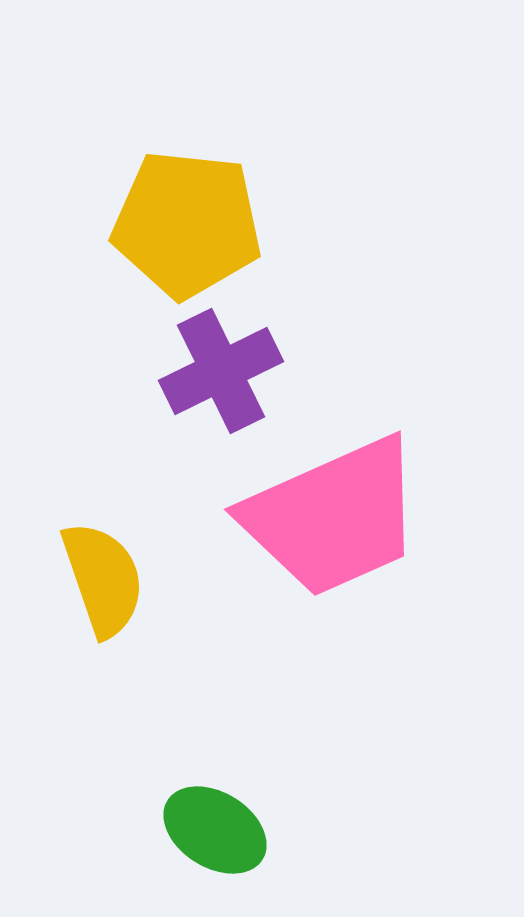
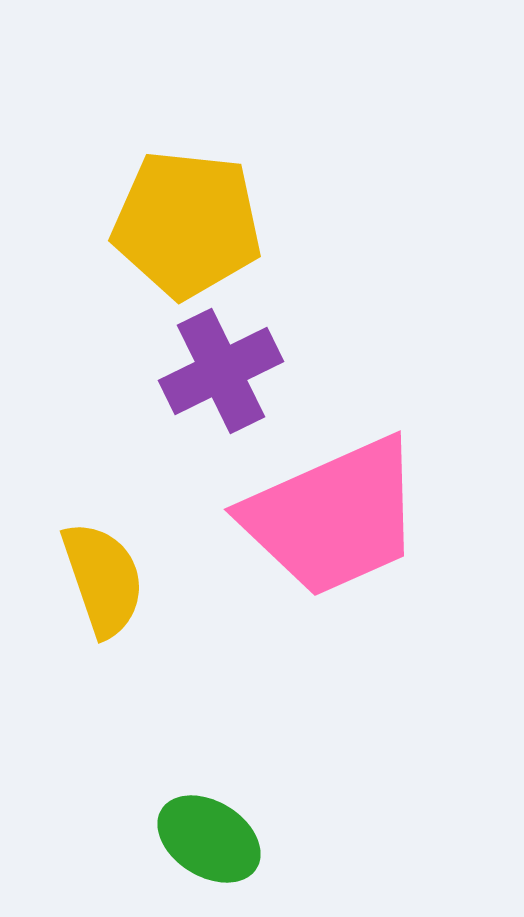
green ellipse: moved 6 px left, 9 px down
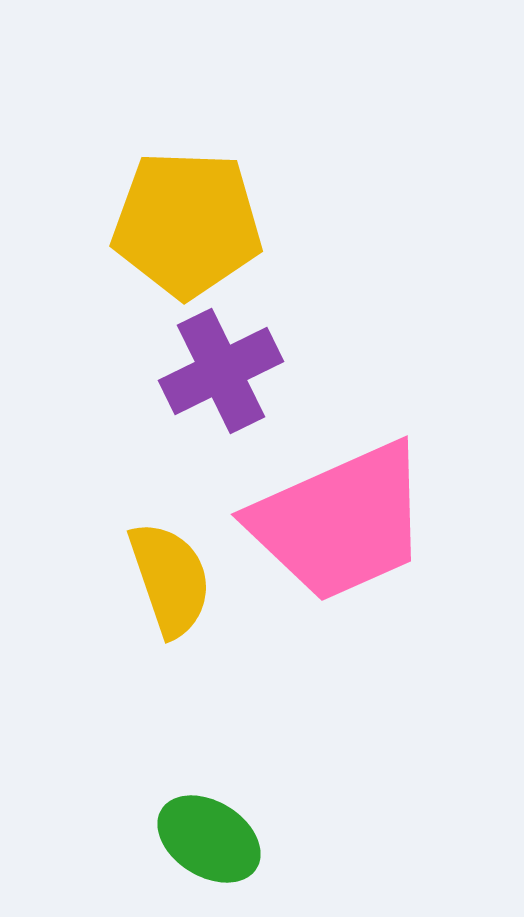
yellow pentagon: rotated 4 degrees counterclockwise
pink trapezoid: moved 7 px right, 5 px down
yellow semicircle: moved 67 px right
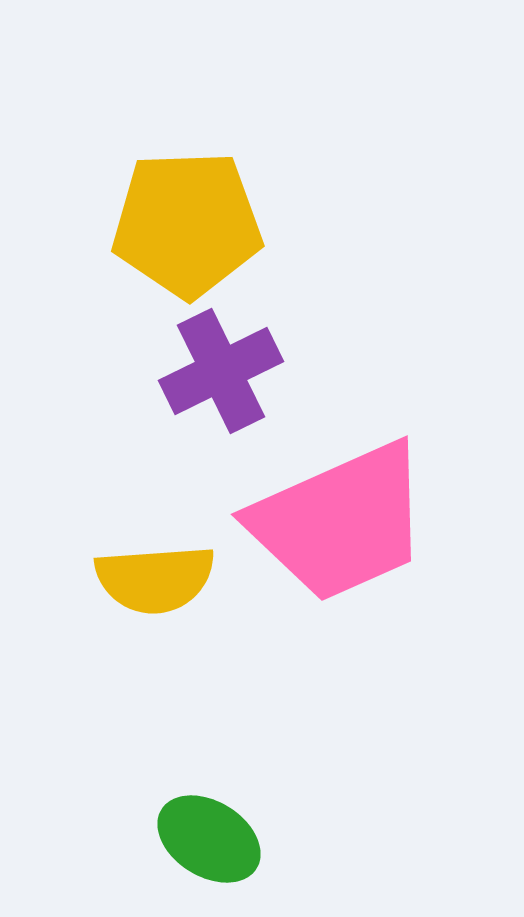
yellow pentagon: rotated 4 degrees counterclockwise
yellow semicircle: moved 15 px left; rotated 105 degrees clockwise
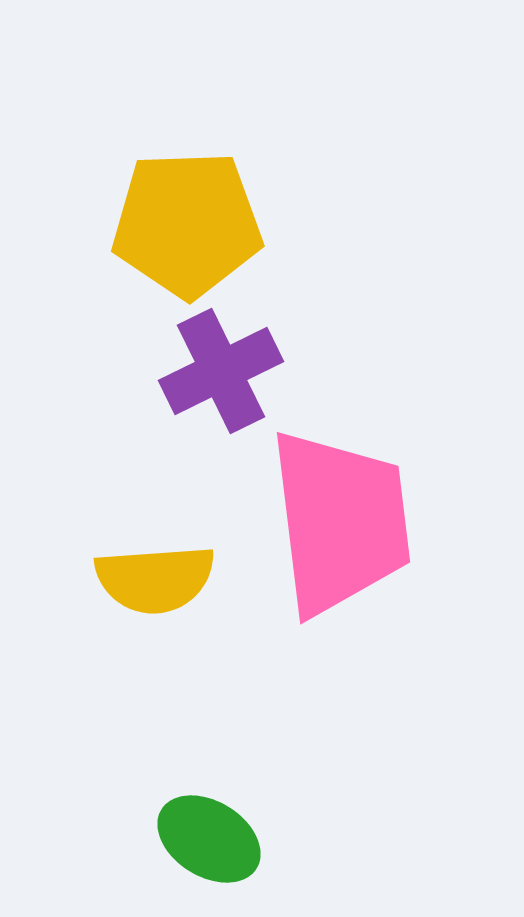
pink trapezoid: rotated 73 degrees counterclockwise
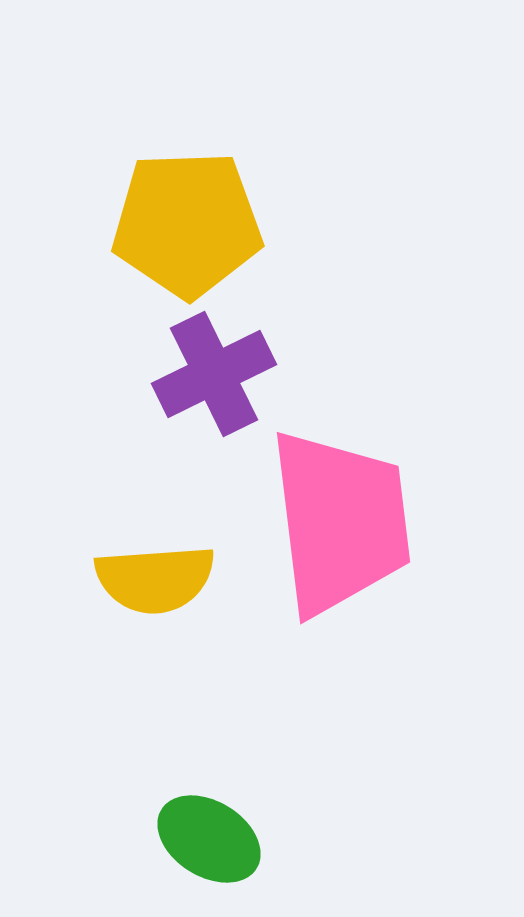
purple cross: moved 7 px left, 3 px down
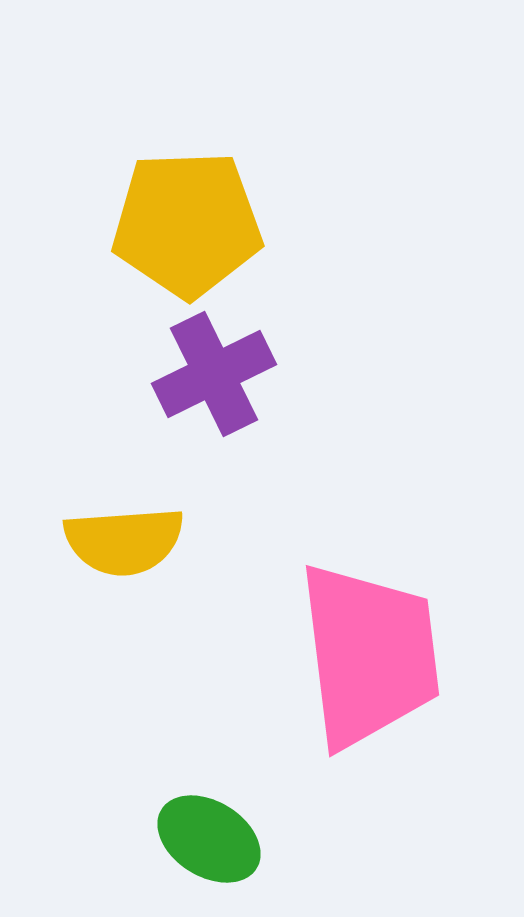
pink trapezoid: moved 29 px right, 133 px down
yellow semicircle: moved 31 px left, 38 px up
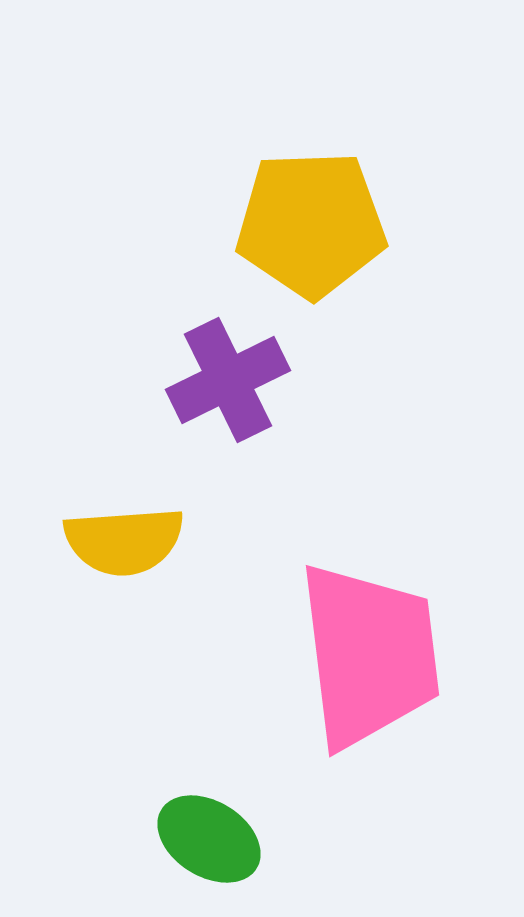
yellow pentagon: moved 124 px right
purple cross: moved 14 px right, 6 px down
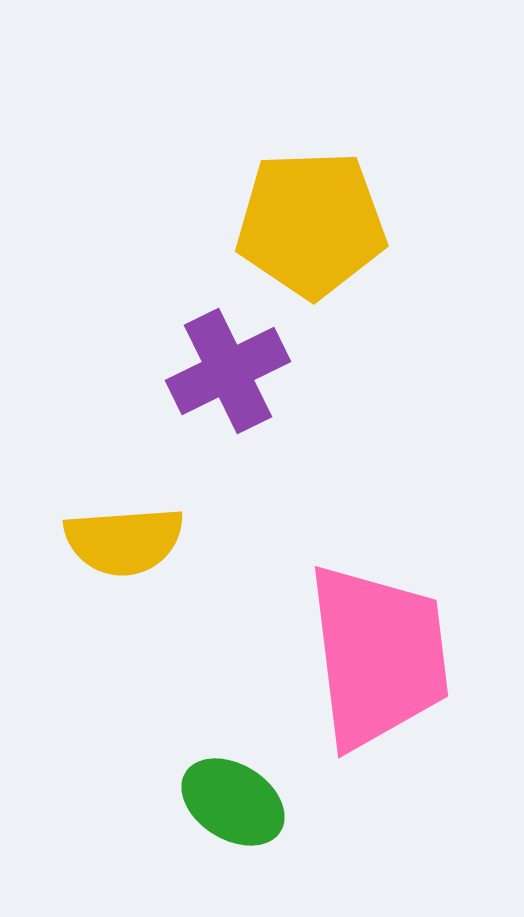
purple cross: moved 9 px up
pink trapezoid: moved 9 px right, 1 px down
green ellipse: moved 24 px right, 37 px up
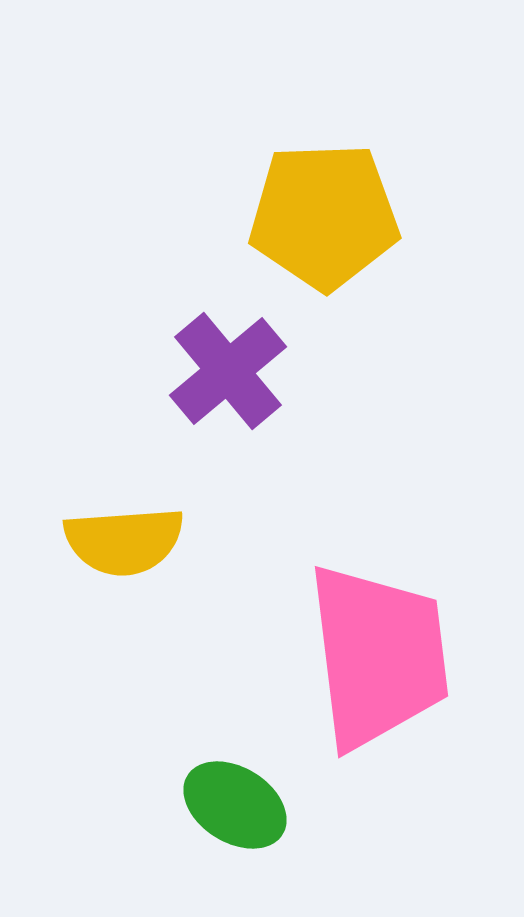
yellow pentagon: moved 13 px right, 8 px up
purple cross: rotated 14 degrees counterclockwise
green ellipse: moved 2 px right, 3 px down
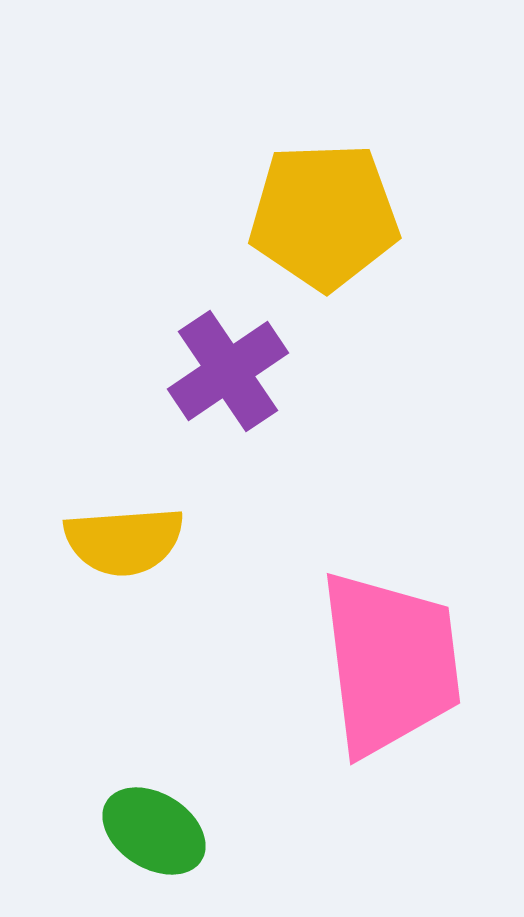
purple cross: rotated 6 degrees clockwise
pink trapezoid: moved 12 px right, 7 px down
green ellipse: moved 81 px left, 26 px down
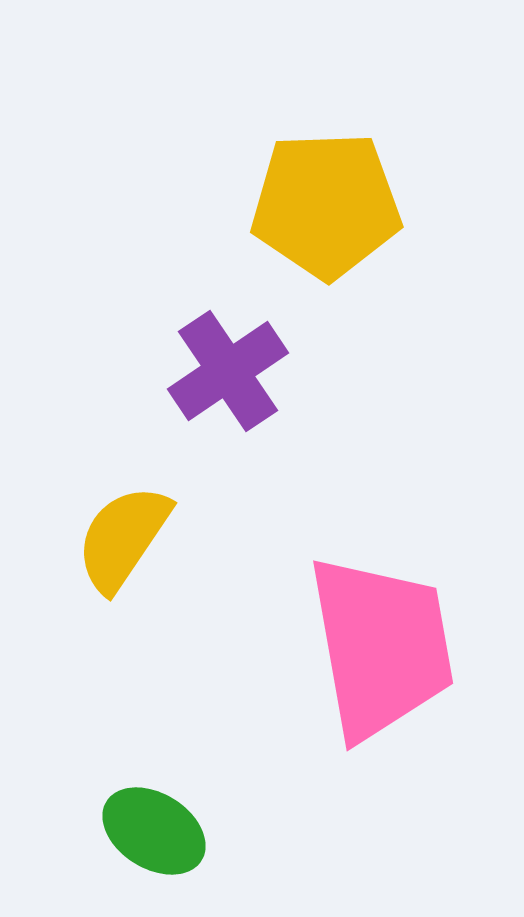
yellow pentagon: moved 2 px right, 11 px up
yellow semicircle: moved 1 px left, 3 px up; rotated 128 degrees clockwise
pink trapezoid: moved 9 px left, 16 px up; rotated 3 degrees counterclockwise
